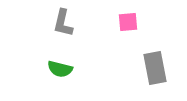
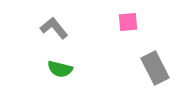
gray L-shape: moved 9 px left, 5 px down; rotated 128 degrees clockwise
gray rectangle: rotated 16 degrees counterclockwise
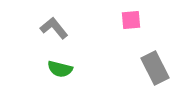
pink square: moved 3 px right, 2 px up
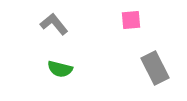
gray L-shape: moved 4 px up
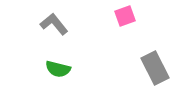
pink square: moved 6 px left, 4 px up; rotated 15 degrees counterclockwise
green semicircle: moved 2 px left
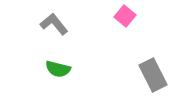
pink square: rotated 30 degrees counterclockwise
gray rectangle: moved 2 px left, 7 px down
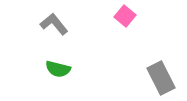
gray rectangle: moved 8 px right, 3 px down
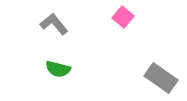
pink square: moved 2 px left, 1 px down
gray rectangle: rotated 28 degrees counterclockwise
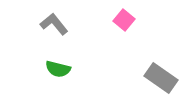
pink square: moved 1 px right, 3 px down
